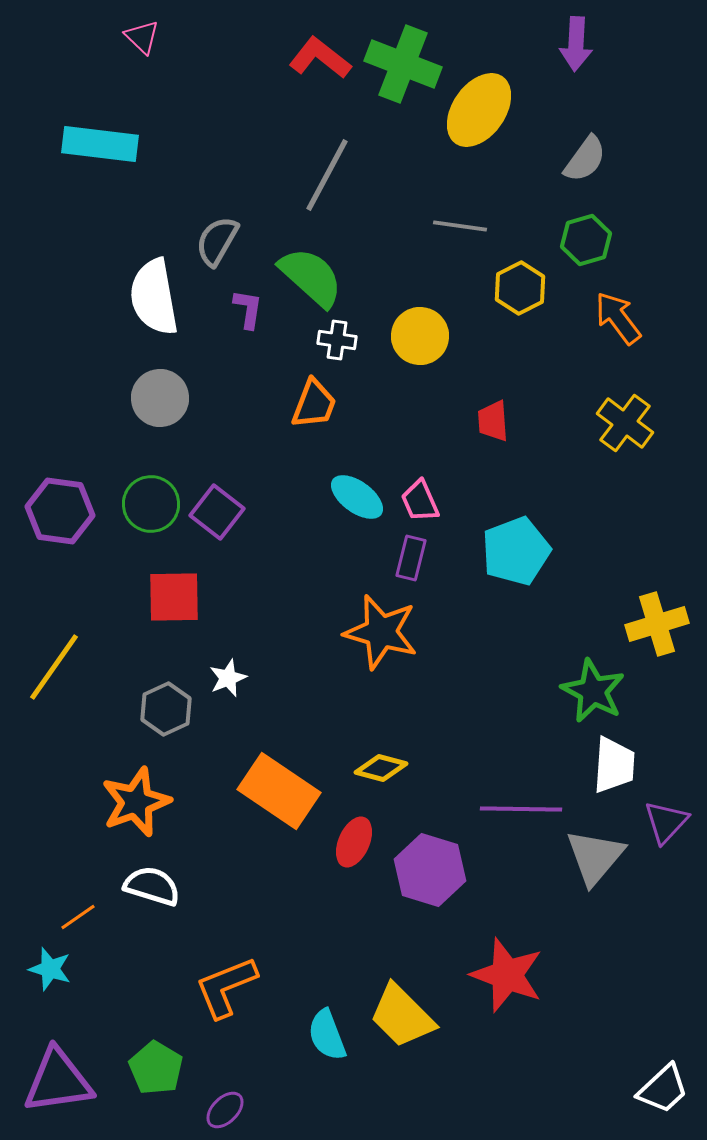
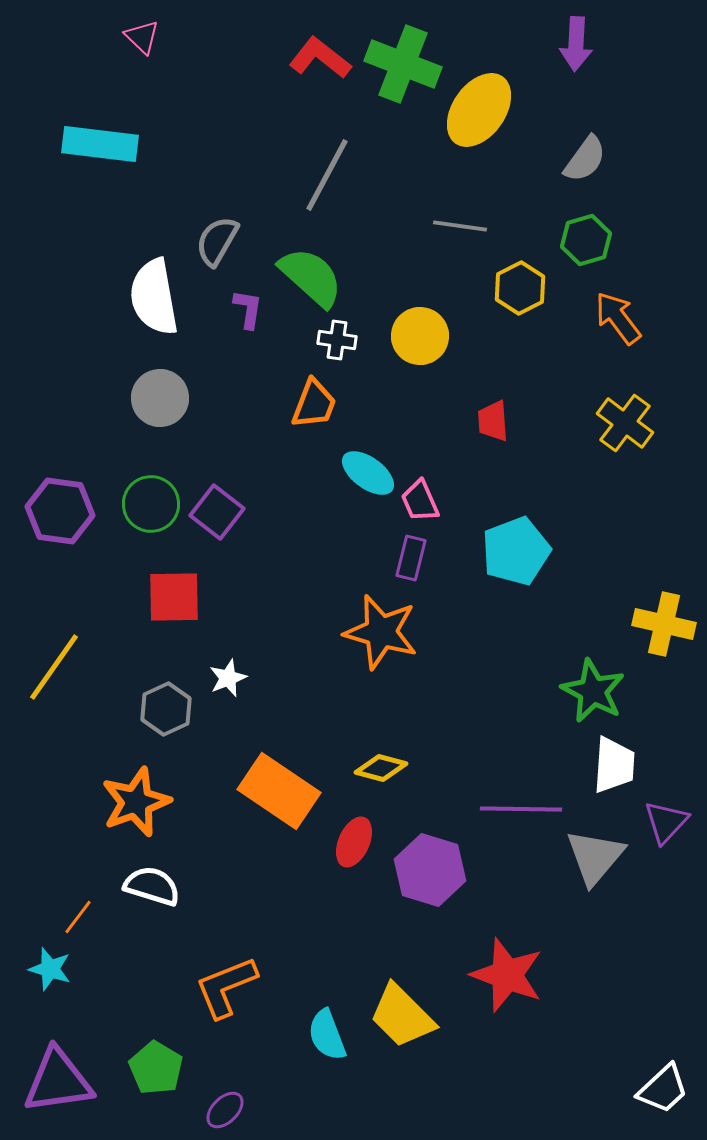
cyan ellipse at (357, 497): moved 11 px right, 24 px up
yellow cross at (657, 624): moved 7 px right; rotated 30 degrees clockwise
orange line at (78, 917): rotated 18 degrees counterclockwise
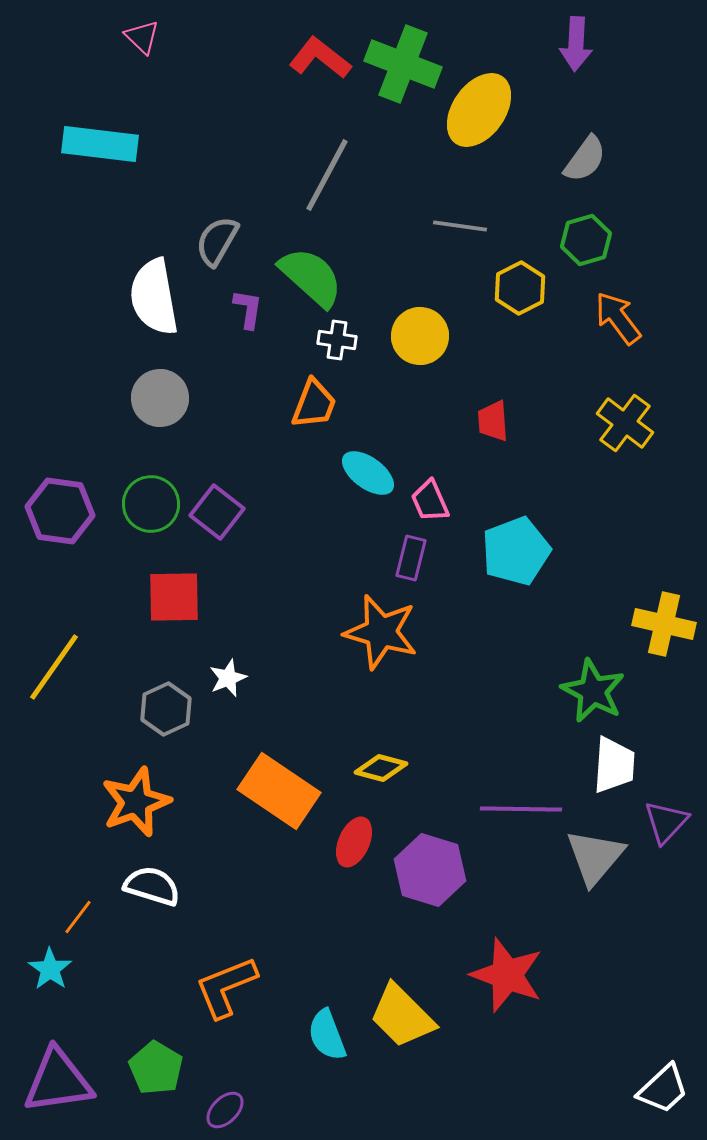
pink trapezoid at (420, 501): moved 10 px right
cyan star at (50, 969): rotated 18 degrees clockwise
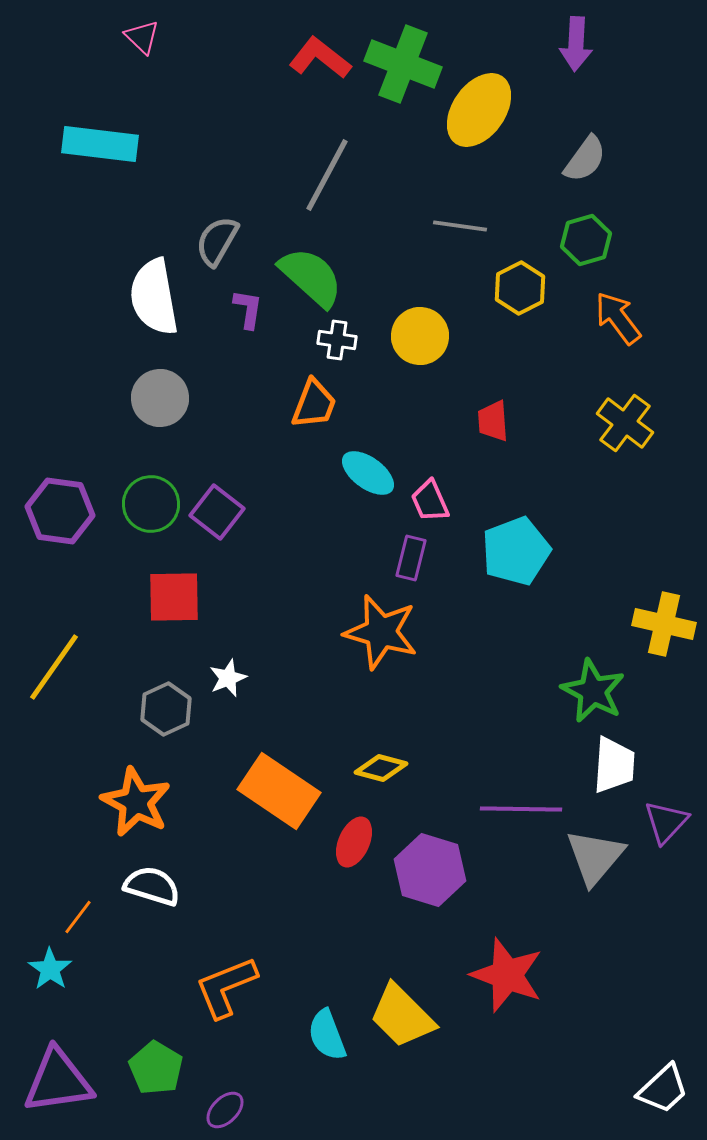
orange star at (136, 802): rotated 24 degrees counterclockwise
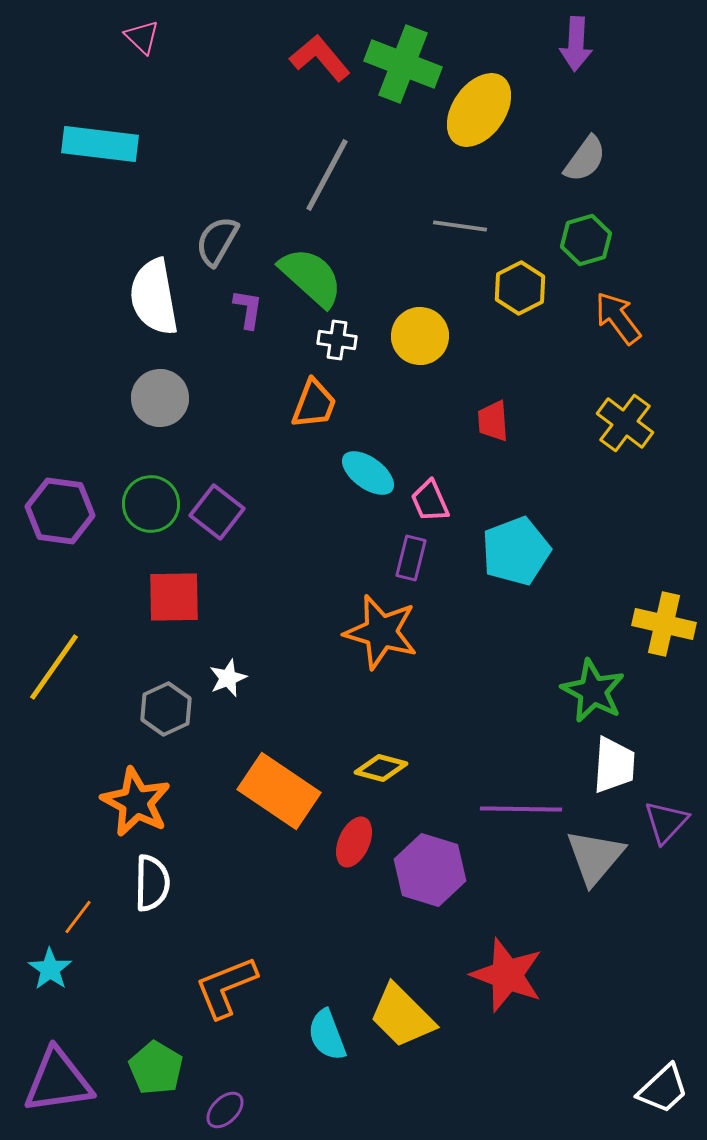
red L-shape at (320, 58): rotated 12 degrees clockwise
white semicircle at (152, 886): moved 3 px up; rotated 74 degrees clockwise
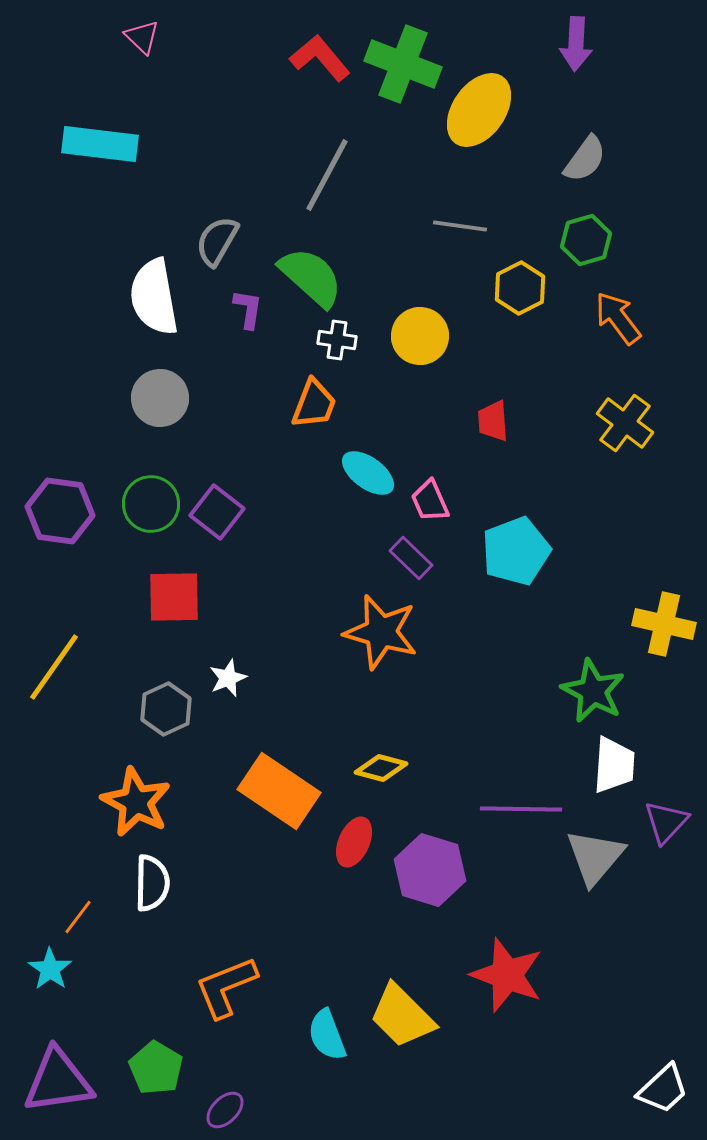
purple rectangle at (411, 558): rotated 60 degrees counterclockwise
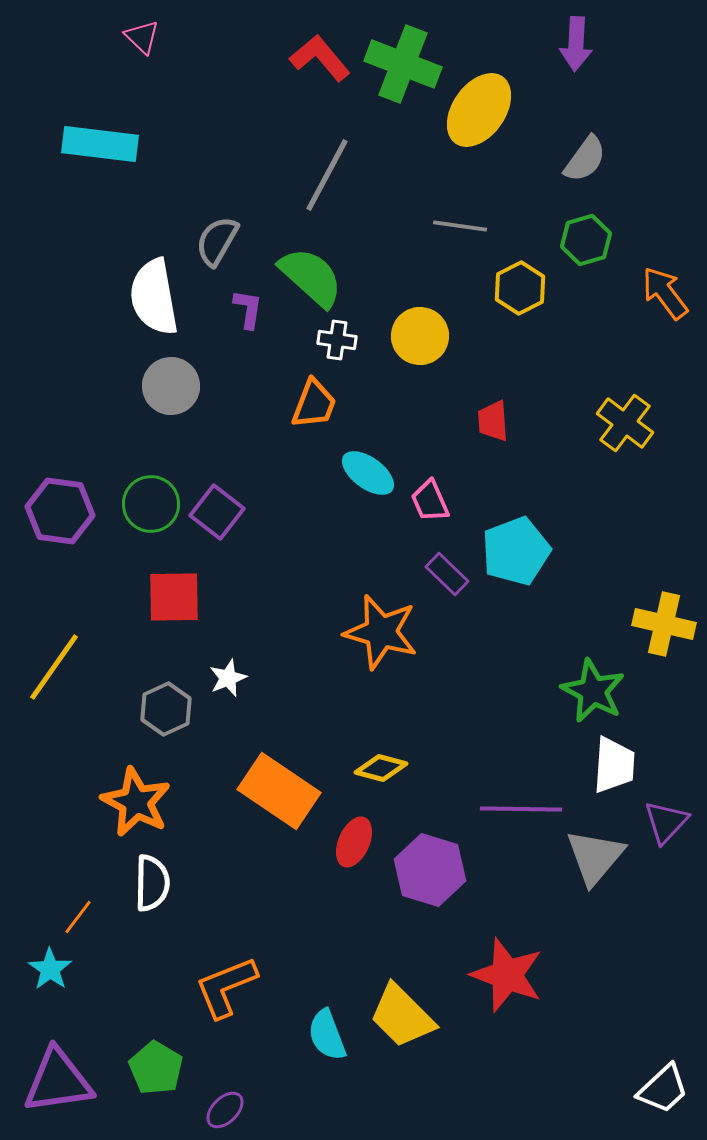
orange arrow at (618, 318): moved 47 px right, 25 px up
gray circle at (160, 398): moved 11 px right, 12 px up
purple rectangle at (411, 558): moved 36 px right, 16 px down
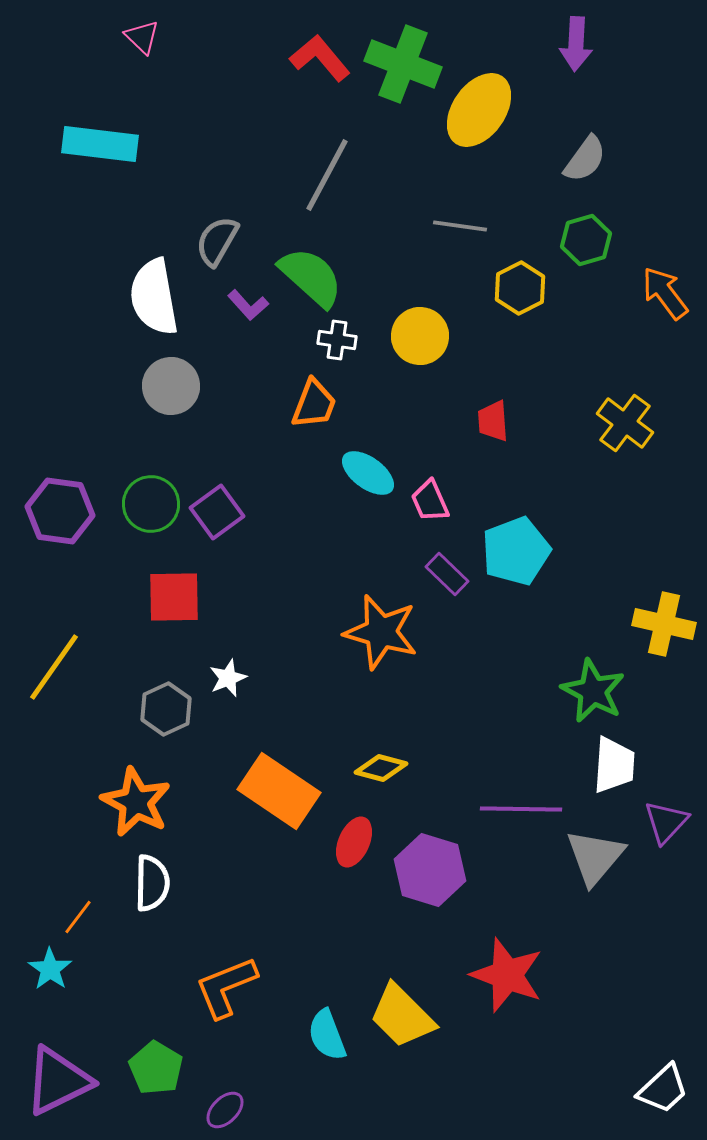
purple L-shape at (248, 309): moved 4 px up; rotated 129 degrees clockwise
purple square at (217, 512): rotated 16 degrees clockwise
purple triangle at (58, 1081): rotated 18 degrees counterclockwise
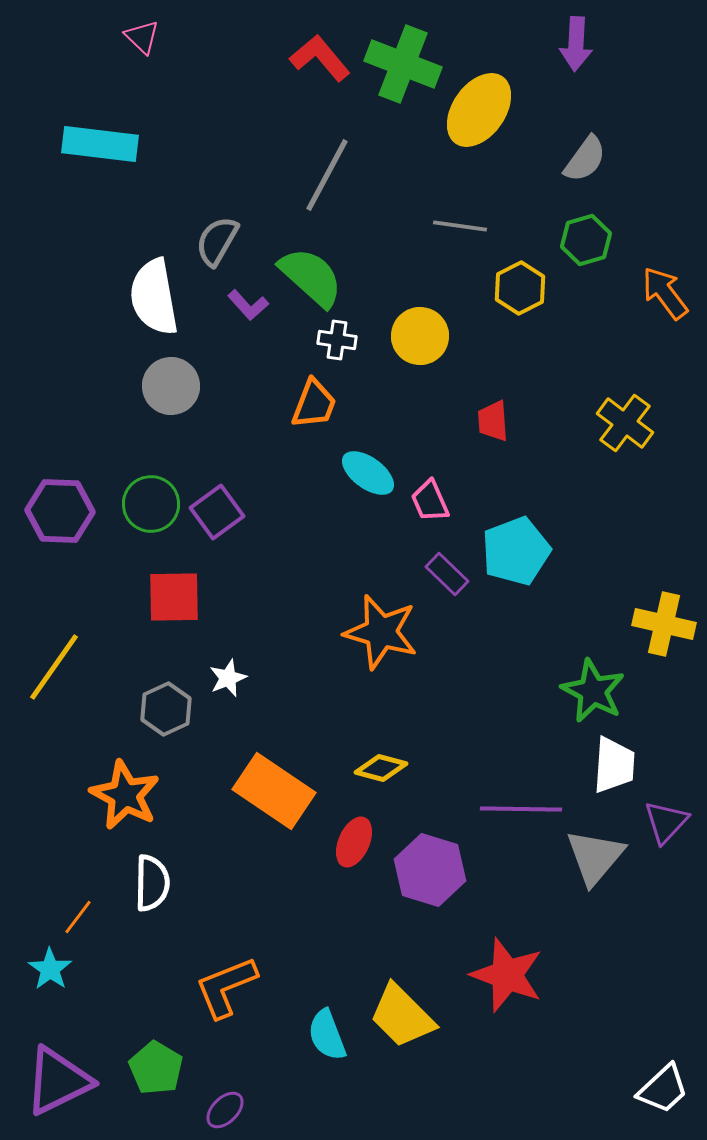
purple hexagon at (60, 511): rotated 6 degrees counterclockwise
orange rectangle at (279, 791): moved 5 px left
orange star at (136, 802): moved 11 px left, 7 px up
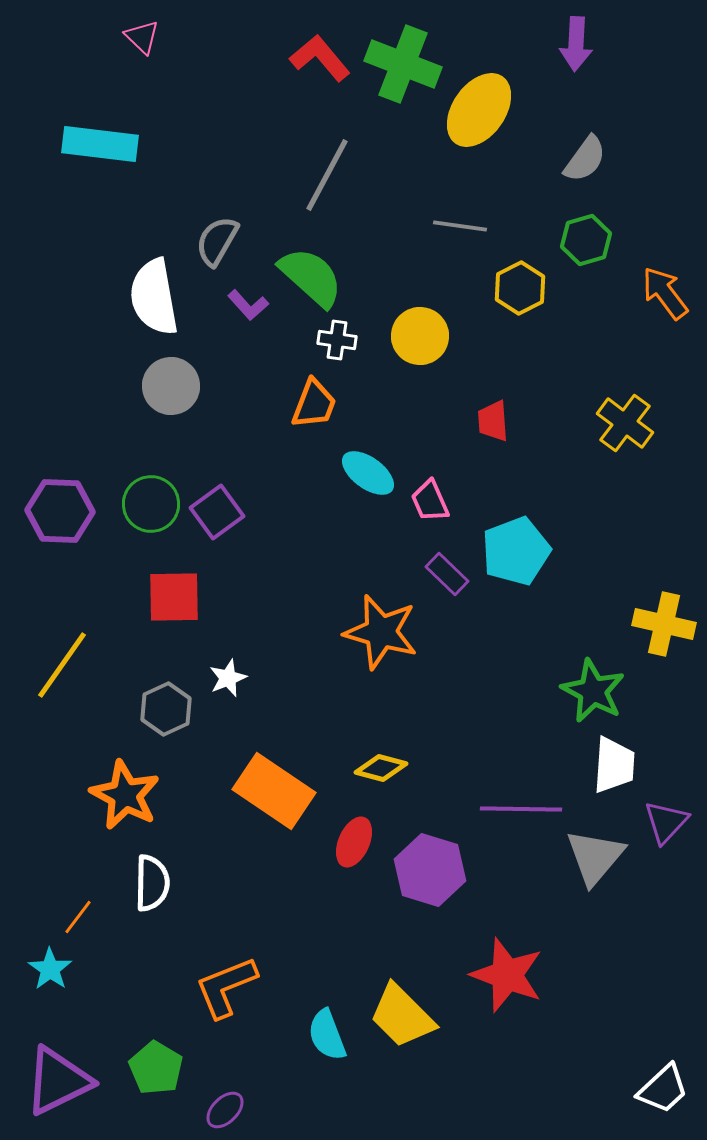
yellow line at (54, 667): moved 8 px right, 2 px up
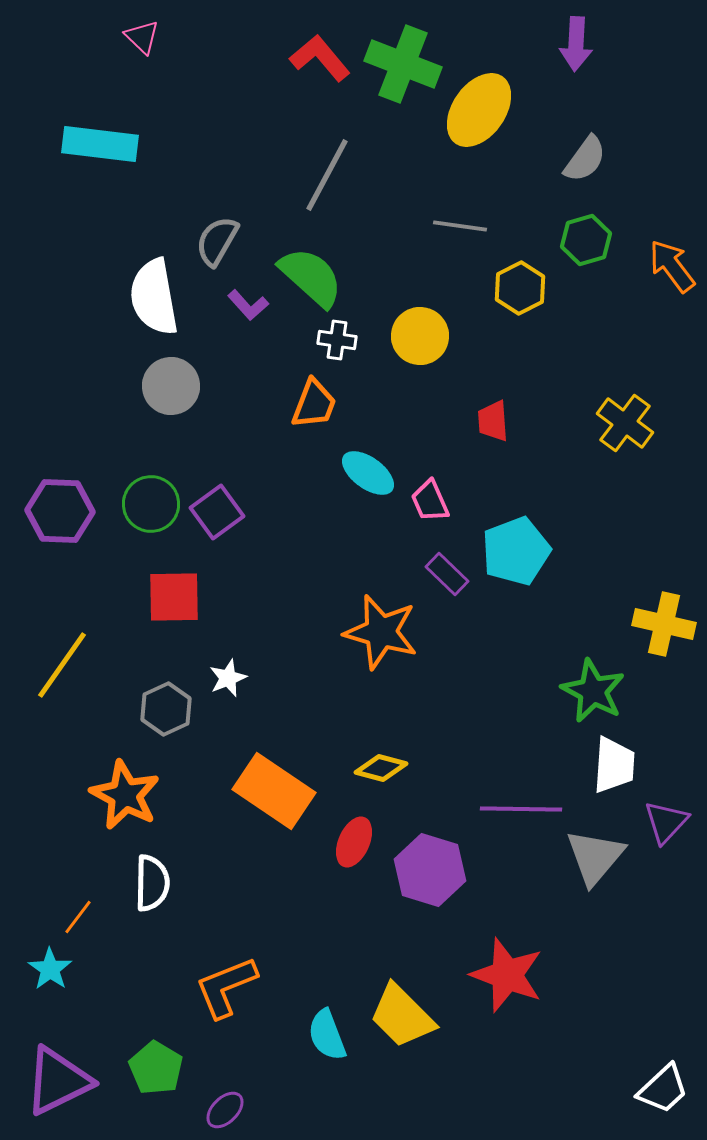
orange arrow at (665, 293): moved 7 px right, 27 px up
